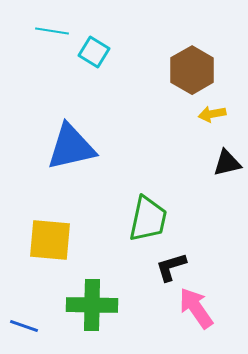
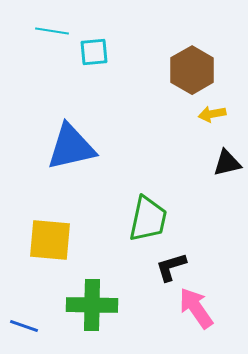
cyan square: rotated 36 degrees counterclockwise
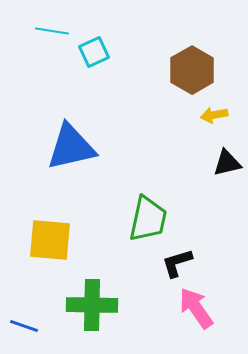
cyan square: rotated 20 degrees counterclockwise
yellow arrow: moved 2 px right, 1 px down
black L-shape: moved 6 px right, 4 px up
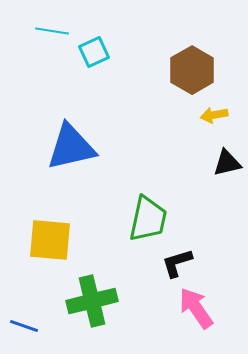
green cross: moved 4 px up; rotated 15 degrees counterclockwise
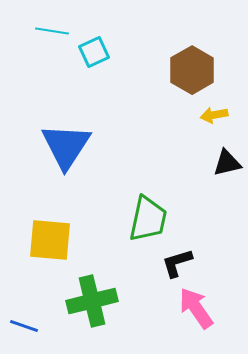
blue triangle: moved 5 px left, 1 px up; rotated 44 degrees counterclockwise
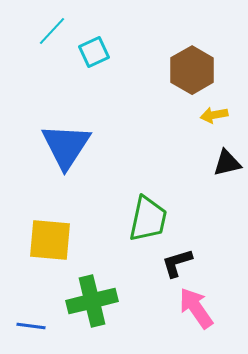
cyan line: rotated 56 degrees counterclockwise
blue line: moved 7 px right; rotated 12 degrees counterclockwise
